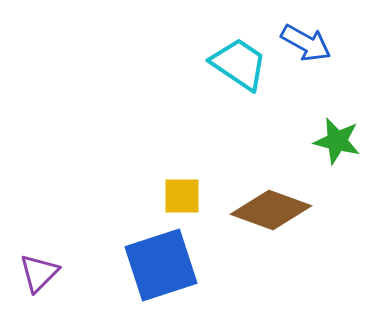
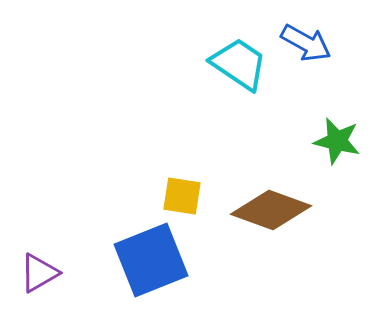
yellow square: rotated 9 degrees clockwise
blue square: moved 10 px left, 5 px up; rotated 4 degrees counterclockwise
purple triangle: rotated 15 degrees clockwise
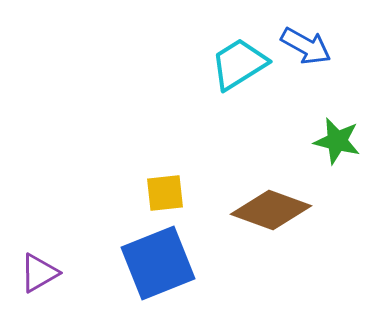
blue arrow: moved 3 px down
cyan trapezoid: rotated 66 degrees counterclockwise
yellow square: moved 17 px left, 3 px up; rotated 15 degrees counterclockwise
blue square: moved 7 px right, 3 px down
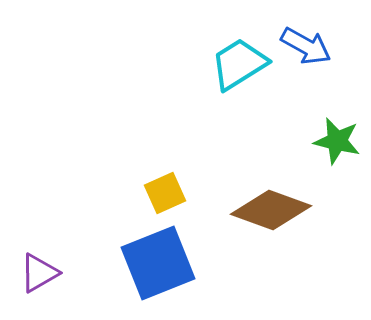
yellow square: rotated 18 degrees counterclockwise
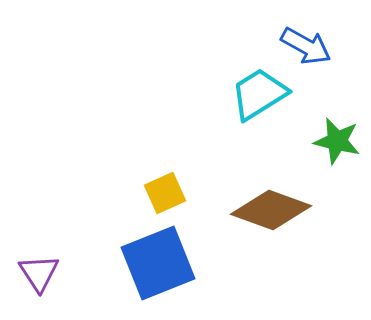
cyan trapezoid: moved 20 px right, 30 px down
purple triangle: rotated 33 degrees counterclockwise
